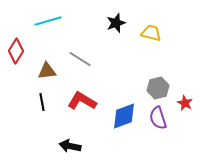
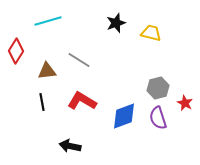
gray line: moved 1 px left, 1 px down
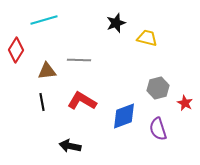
cyan line: moved 4 px left, 1 px up
yellow trapezoid: moved 4 px left, 5 px down
red diamond: moved 1 px up
gray line: rotated 30 degrees counterclockwise
purple semicircle: moved 11 px down
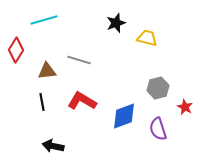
gray line: rotated 15 degrees clockwise
red star: moved 4 px down
black arrow: moved 17 px left
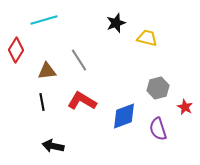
gray line: rotated 40 degrees clockwise
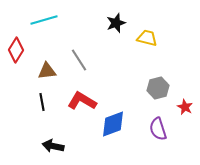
blue diamond: moved 11 px left, 8 px down
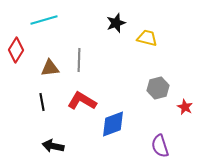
gray line: rotated 35 degrees clockwise
brown triangle: moved 3 px right, 3 px up
purple semicircle: moved 2 px right, 17 px down
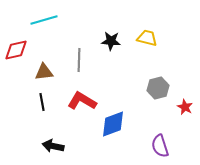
black star: moved 5 px left, 18 px down; rotated 24 degrees clockwise
red diamond: rotated 45 degrees clockwise
brown triangle: moved 6 px left, 4 px down
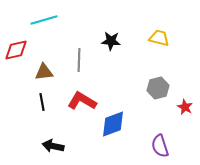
yellow trapezoid: moved 12 px right
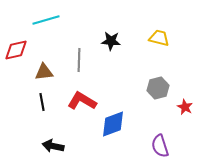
cyan line: moved 2 px right
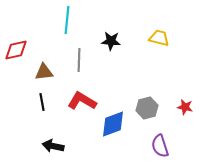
cyan line: moved 21 px right; rotated 68 degrees counterclockwise
gray hexagon: moved 11 px left, 20 px down
red star: rotated 14 degrees counterclockwise
